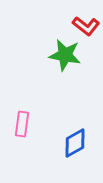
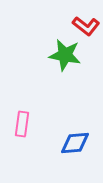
blue diamond: rotated 24 degrees clockwise
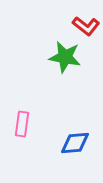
green star: moved 2 px down
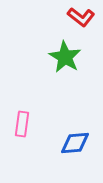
red L-shape: moved 5 px left, 9 px up
green star: rotated 20 degrees clockwise
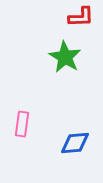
red L-shape: rotated 40 degrees counterclockwise
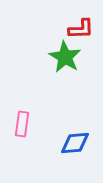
red L-shape: moved 12 px down
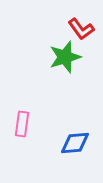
red L-shape: rotated 56 degrees clockwise
green star: rotated 24 degrees clockwise
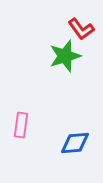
green star: moved 1 px up
pink rectangle: moved 1 px left, 1 px down
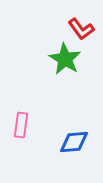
green star: moved 3 px down; rotated 24 degrees counterclockwise
blue diamond: moved 1 px left, 1 px up
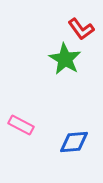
pink rectangle: rotated 70 degrees counterclockwise
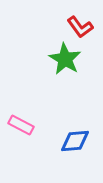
red L-shape: moved 1 px left, 2 px up
blue diamond: moved 1 px right, 1 px up
